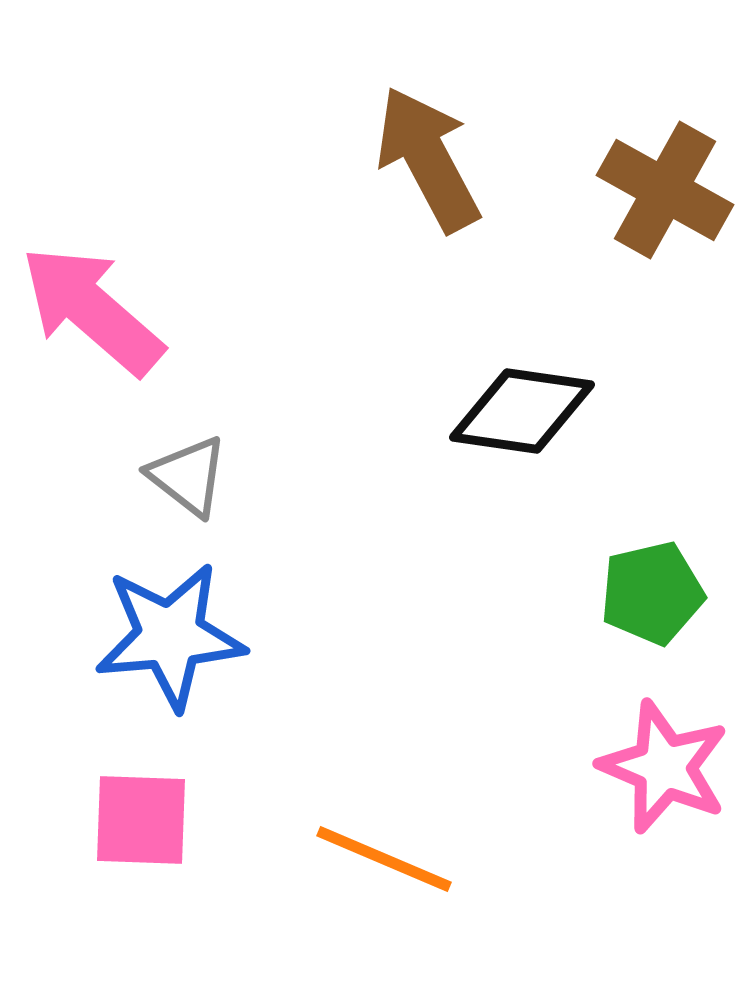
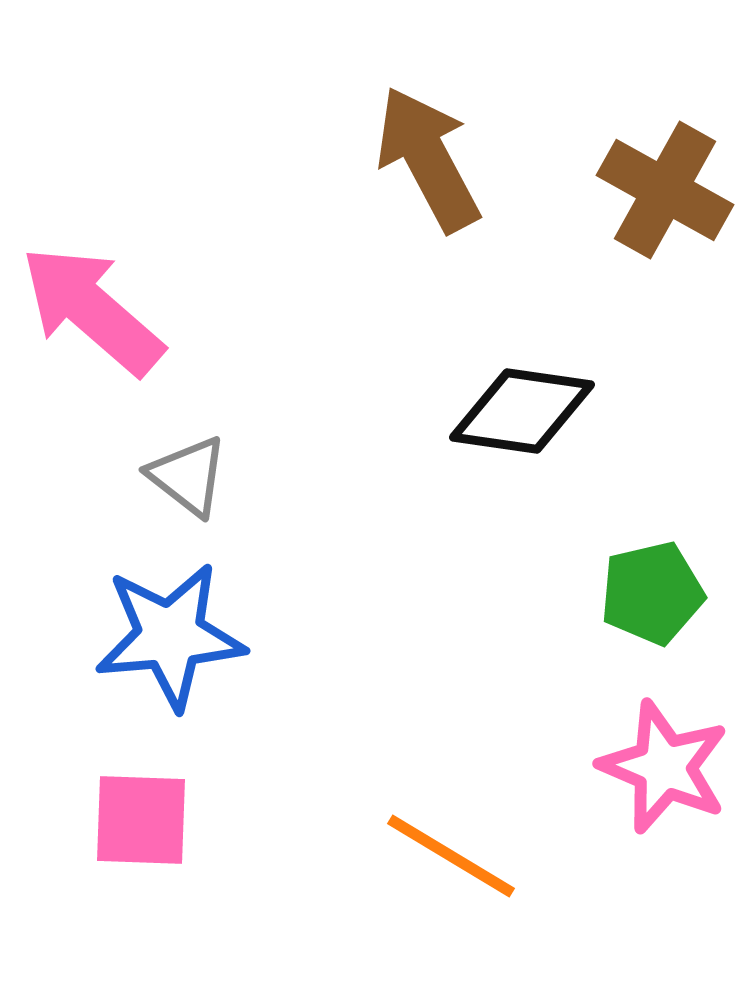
orange line: moved 67 px right, 3 px up; rotated 8 degrees clockwise
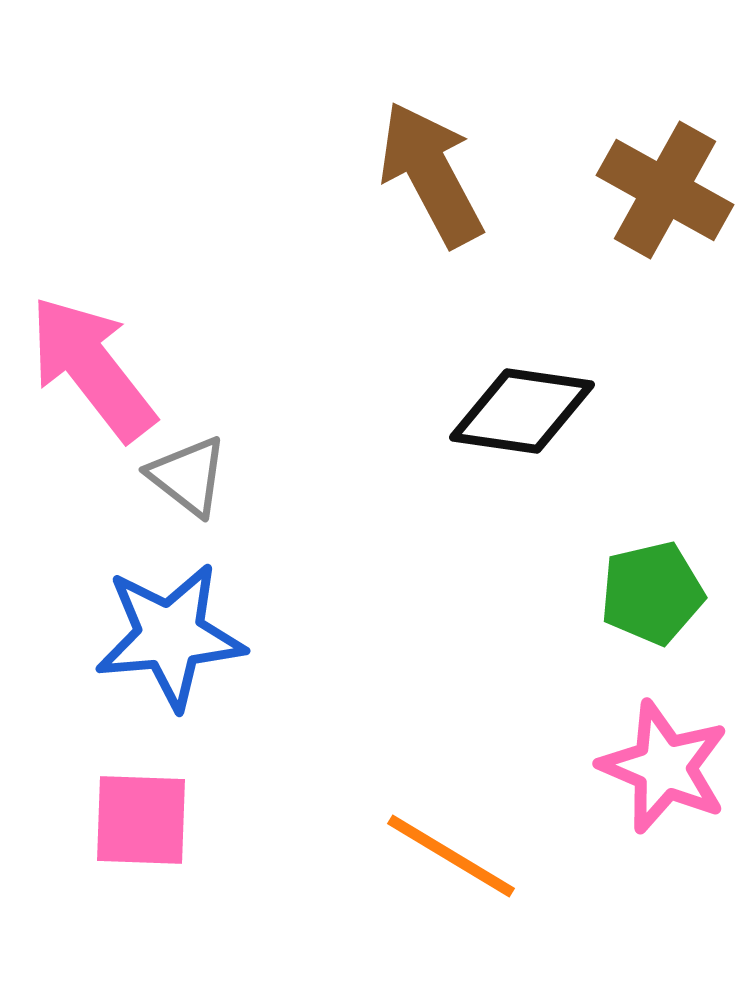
brown arrow: moved 3 px right, 15 px down
pink arrow: moved 58 px down; rotated 11 degrees clockwise
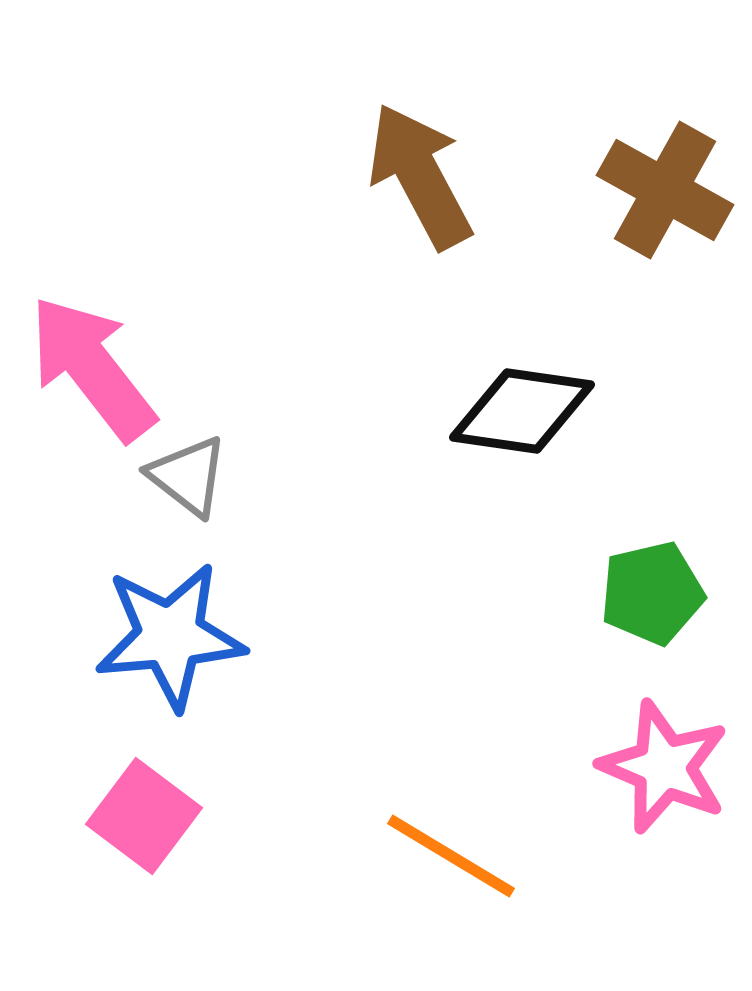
brown arrow: moved 11 px left, 2 px down
pink square: moved 3 px right, 4 px up; rotated 35 degrees clockwise
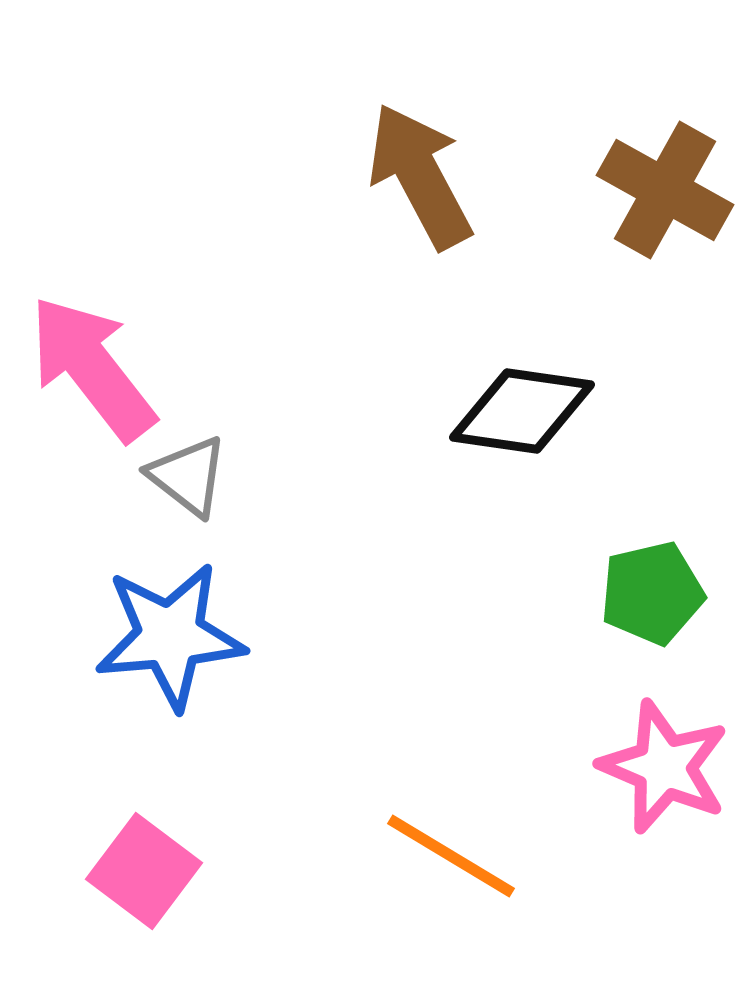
pink square: moved 55 px down
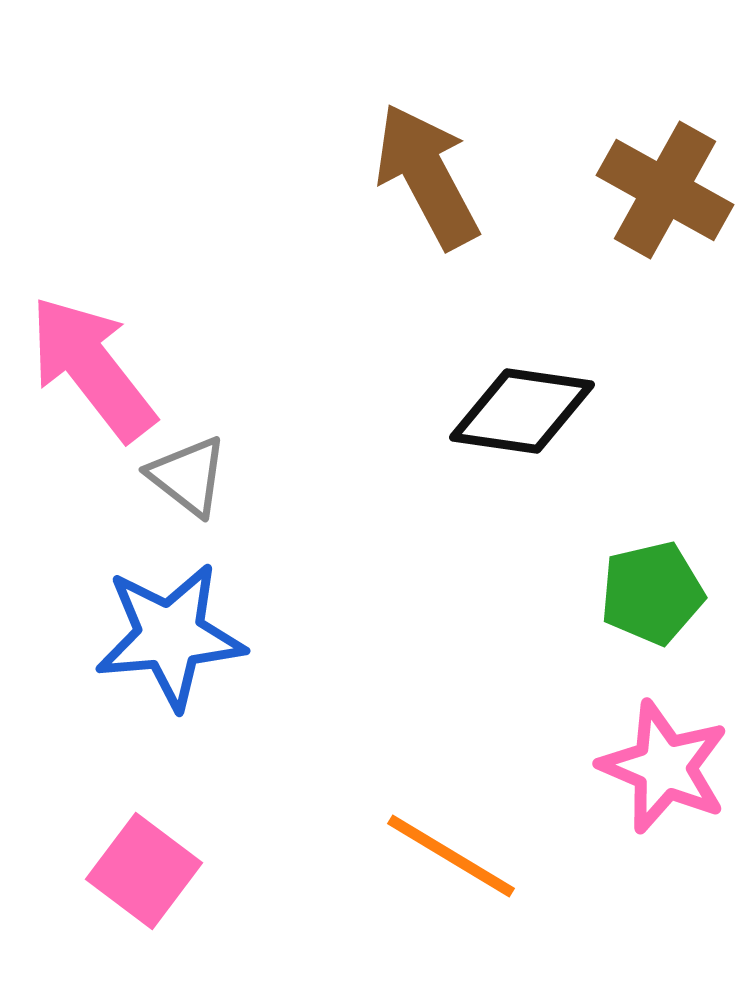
brown arrow: moved 7 px right
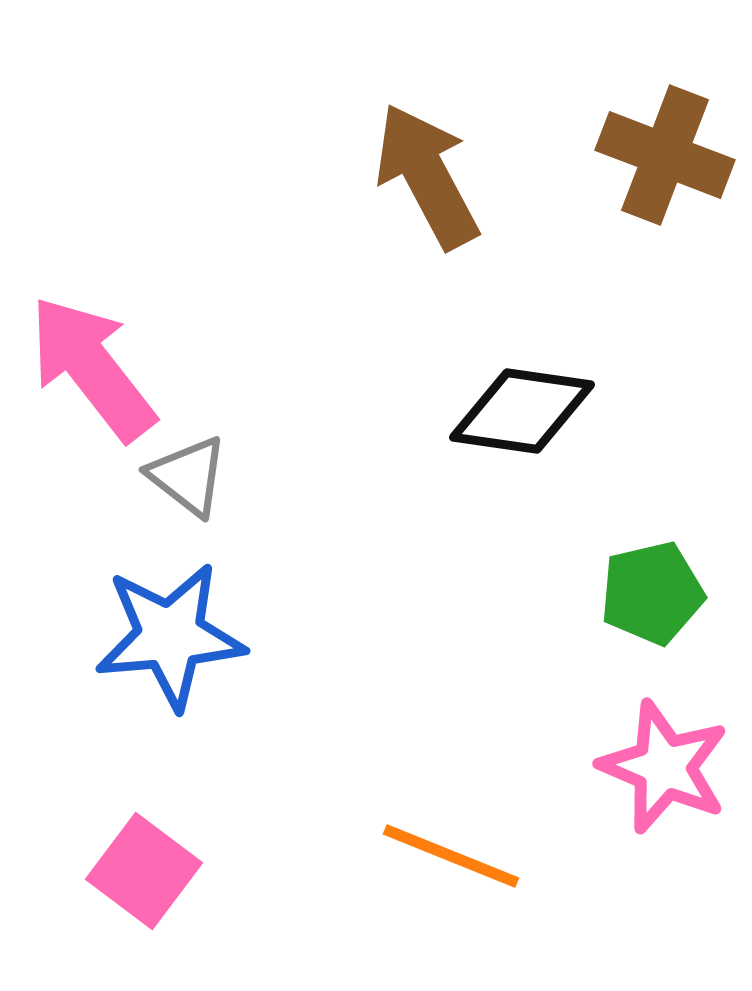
brown cross: moved 35 px up; rotated 8 degrees counterclockwise
orange line: rotated 9 degrees counterclockwise
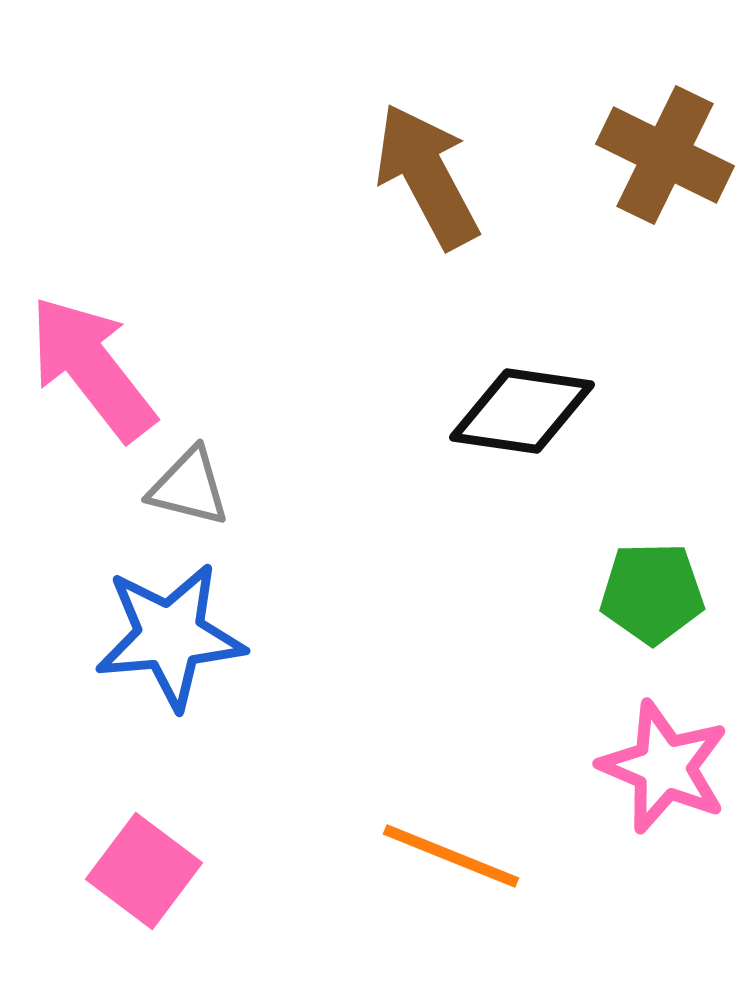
brown cross: rotated 5 degrees clockwise
gray triangle: moved 1 px right, 11 px down; rotated 24 degrees counterclockwise
green pentagon: rotated 12 degrees clockwise
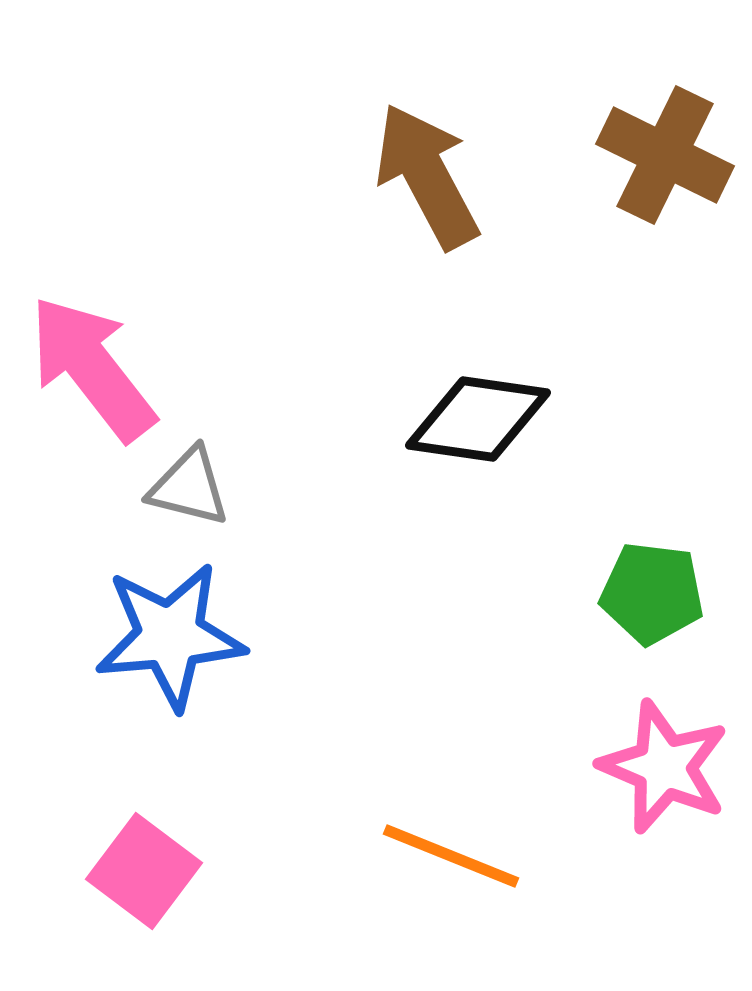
black diamond: moved 44 px left, 8 px down
green pentagon: rotated 8 degrees clockwise
